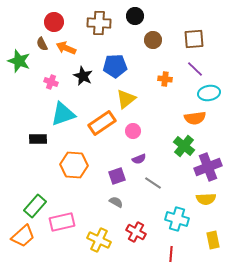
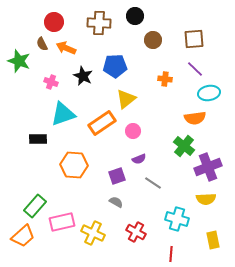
yellow cross: moved 6 px left, 7 px up
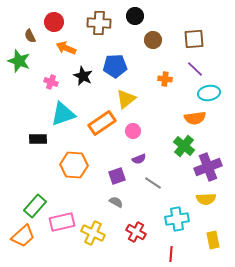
brown semicircle: moved 12 px left, 8 px up
cyan cross: rotated 25 degrees counterclockwise
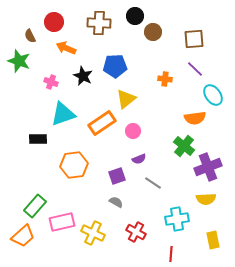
brown circle: moved 8 px up
cyan ellipse: moved 4 px right, 2 px down; rotated 65 degrees clockwise
orange hexagon: rotated 12 degrees counterclockwise
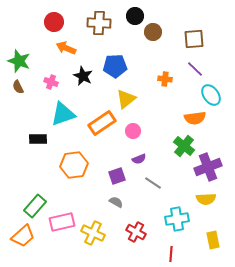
brown semicircle: moved 12 px left, 51 px down
cyan ellipse: moved 2 px left
